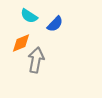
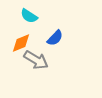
blue semicircle: moved 14 px down
gray arrow: rotated 110 degrees clockwise
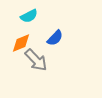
cyan semicircle: rotated 60 degrees counterclockwise
gray arrow: rotated 15 degrees clockwise
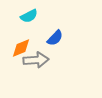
orange diamond: moved 5 px down
gray arrow: rotated 50 degrees counterclockwise
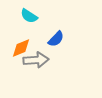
cyan semicircle: rotated 60 degrees clockwise
blue semicircle: moved 1 px right, 1 px down
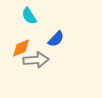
cyan semicircle: rotated 24 degrees clockwise
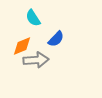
cyan semicircle: moved 4 px right, 2 px down
orange diamond: moved 1 px right, 2 px up
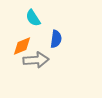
blue semicircle: rotated 36 degrees counterclockwise
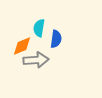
cyan semicircle: moved 6 px right, 10 px down; rotated 42 degrees clockwise
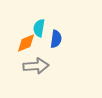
orange diamond: moved 4 px right, 3 px up
gray arrow: moved 6 px down
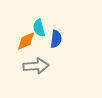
cyan semicircle: rotated 24 degrees counterclockwise
orange diamond: moved 2 px up
